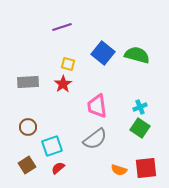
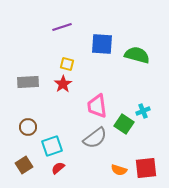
blue square: moved 1 px left, 9 px up; rotated 35 degrees counterclockwise
yellow square: moved 1 px left
cyan cross: moved 3 px right, 4 px down
green square: moved 16 px left, 4 px up
gray semicircle: moved 1 px up
brown square: moved 3 px left
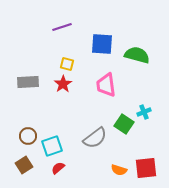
pink trapezoid: moved 9 px right, 21 px up
cyan cross: moved 1 px right, 1 px down
brown circle: moved 9 px down
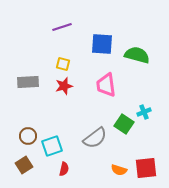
yellow square: moved 4 px left
red star: moved 1 px right, 2 px down; rotated 18 degrees clockwise
red semicircle: moved 6 px right, 1 px down; rotated 144 degrees clockwise
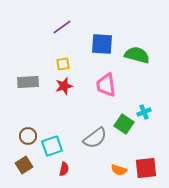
purple line: rotated 18 degrees counterclockwise
yellow square: rotated 24 degrees counterclockwise
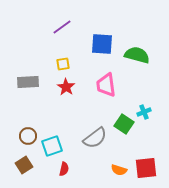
red star: moved 2 px right, 1 px down; rotated 24 degrees counterclockwise
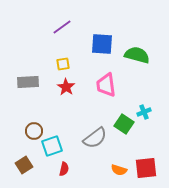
brown circle: moved 6 px right, 5 px up
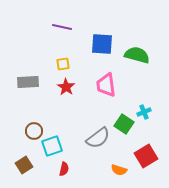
purple line: rotated 48 degrees clockwise
gray semicircle: moved 3 px right
red square: moved 12 px up; rotated 25 degrees counterclockwise
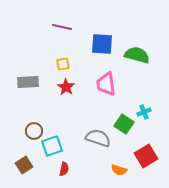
pink trapezoid: moved 1 px up
gray semicircle: rotated 125 degrees counterclockwise
